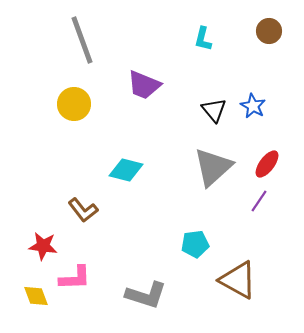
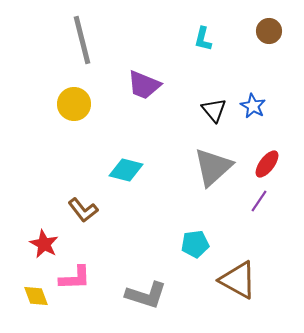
gray line: rotated 6 degrees clockwise
red star: moved 1 px right, 2 px up; rotated 20 degrees clockwise
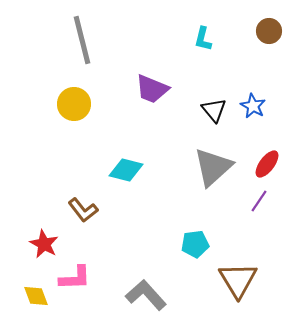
purple trapezoid: moved 8 px right, 4 px down
brown triangle: rotated 30 degrees clockwise
gray L-shape: rotated 150 degrees counterclockwise
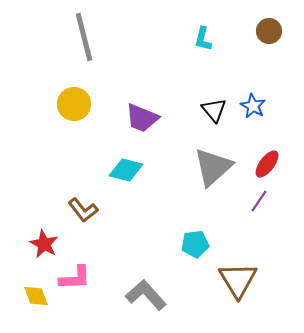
gray line: moved 2 px right, 3 px up
purple trapezoid: moved 10 px left, 29 px down
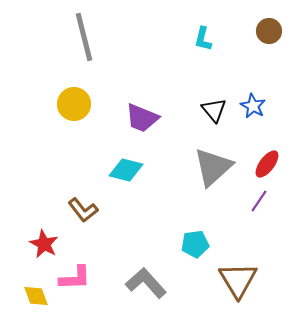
gray L-shape: moved 12 px up
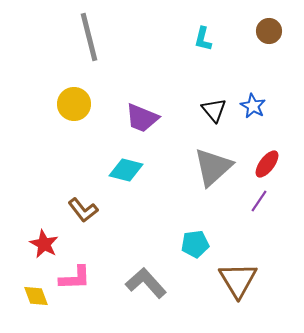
gray line: moved 5 px right
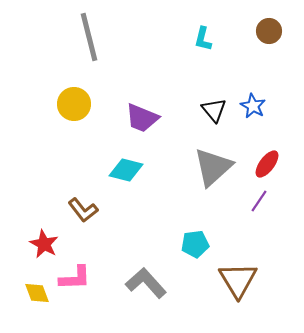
yellow diamond: moved 1 px right, 3 px up
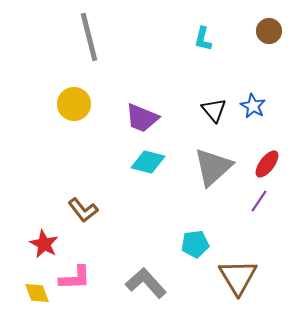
cyan diamond: moved 22 px right, 8 px up
brown triangle: moved 3 px up
